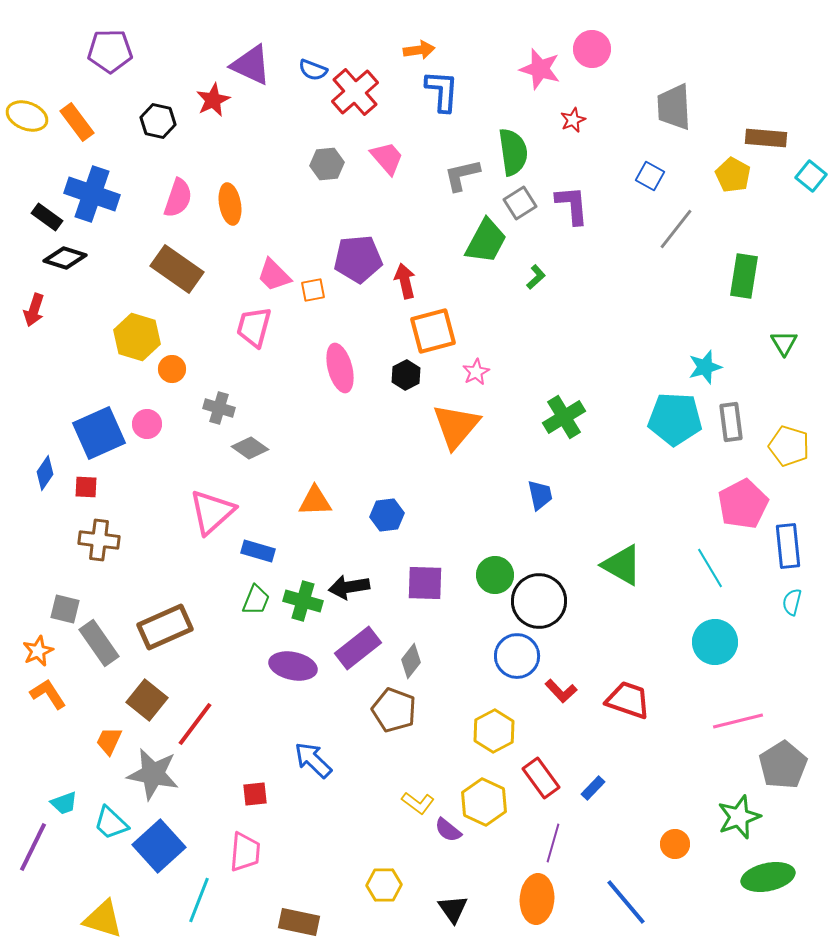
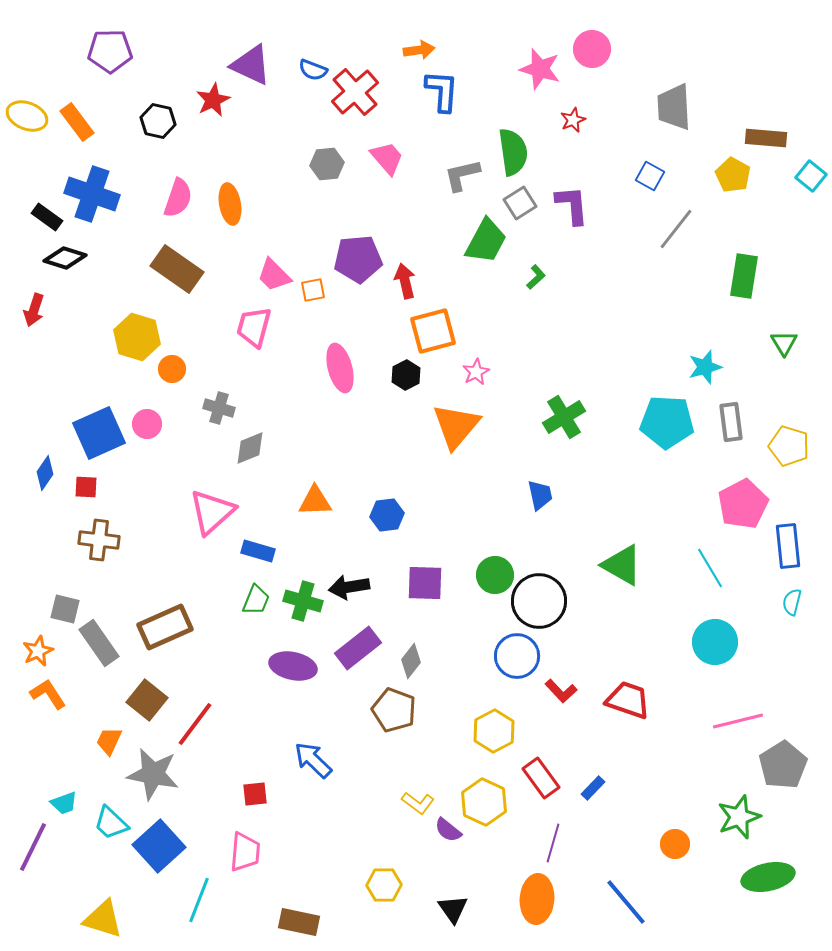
cyan pentagon at (675, 419): moved 8 px left, 3 px down
gray diamond at (250, 448): rotated 57 degrees counterclockwise
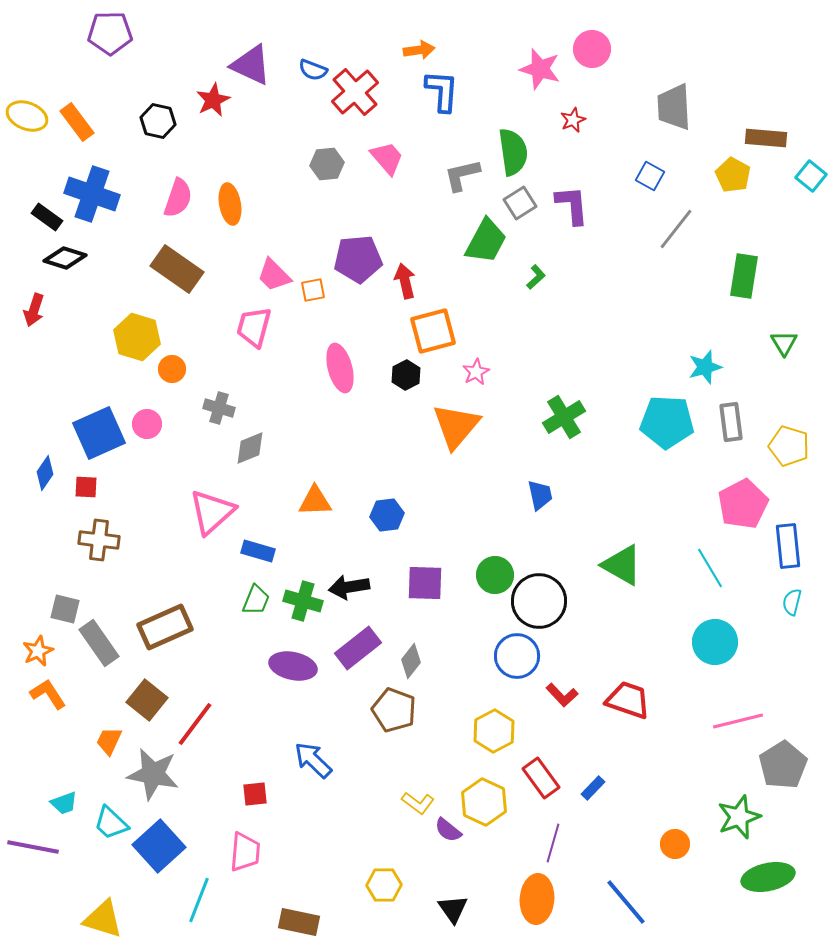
purple pentagon at (110, 51): moved 18 px up
red L-shape at (561, 691): moved 1 px right, 4 px down
purple line at (33, 847): rotated 75 degrees clockwise
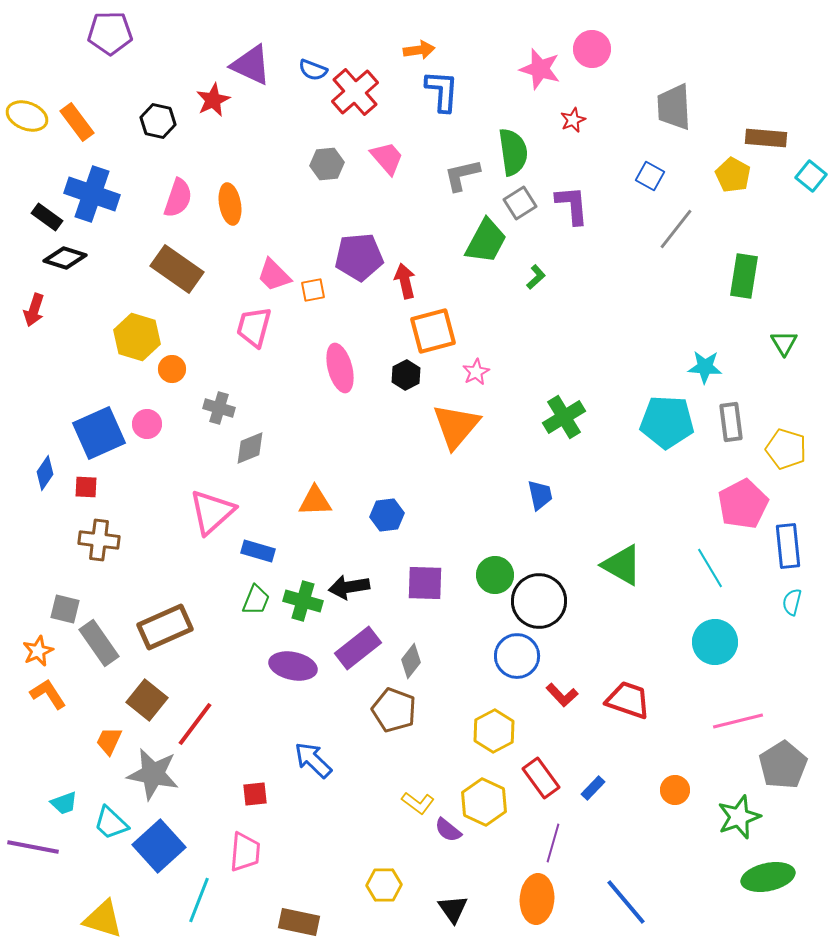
purple pentagon at (358, 259): moved 1 px right, 2 px up
cyan star at (705, 367): rotated 20 degrees clockwise
yellow pentagon at (789, 446): moved 3 px left, 3 px down
orange circle at (675, 844): moved 54 px up
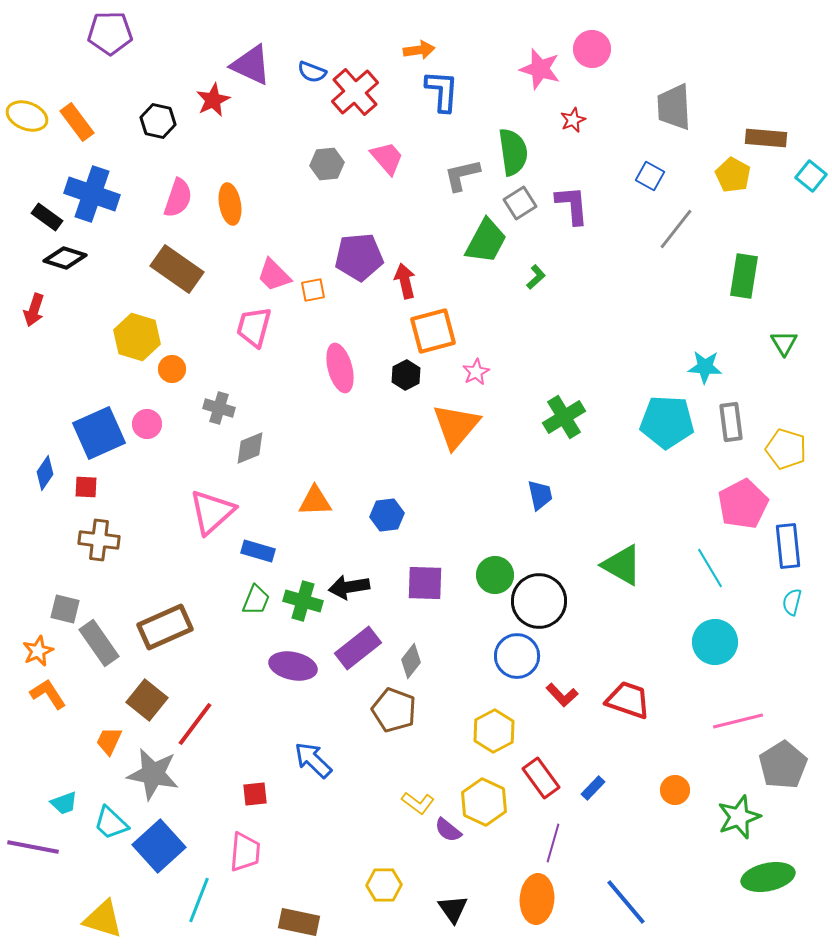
blue semicircle at (313, 70): moved 1 px left, 2 px down
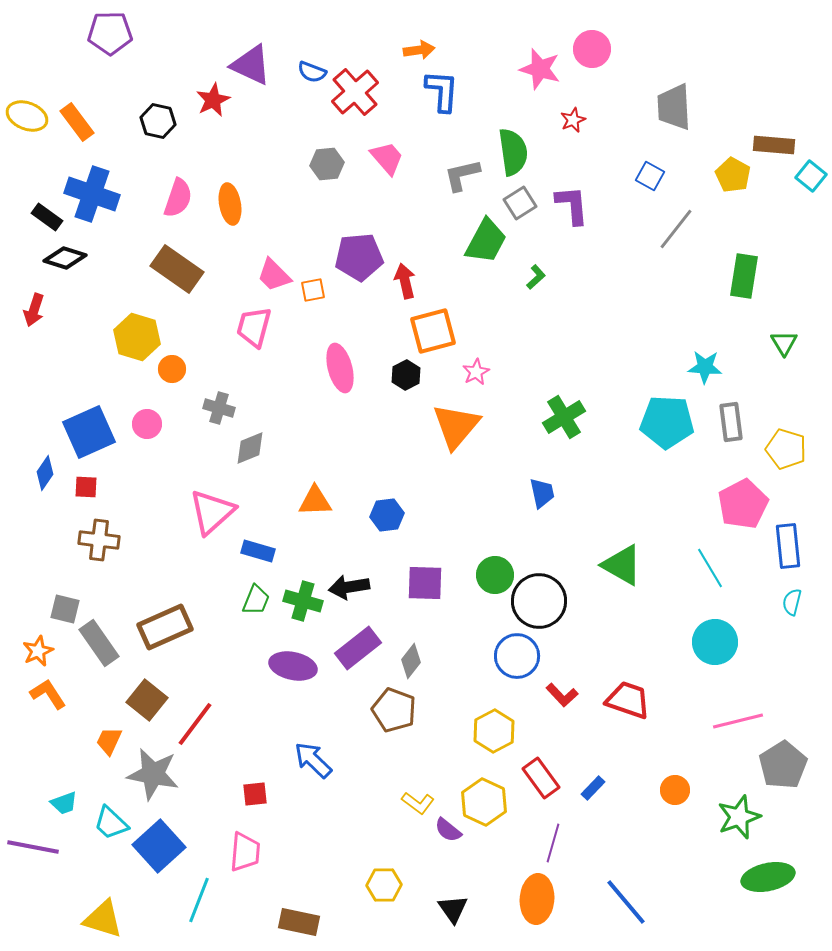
brown rectangle at (766, 138): moved 8 px right, 7 px down
blue square at (99, 433): moved 10 px left, 1 px up
blue trapezoid at (540, 495): moved 2 px right, 2 px up
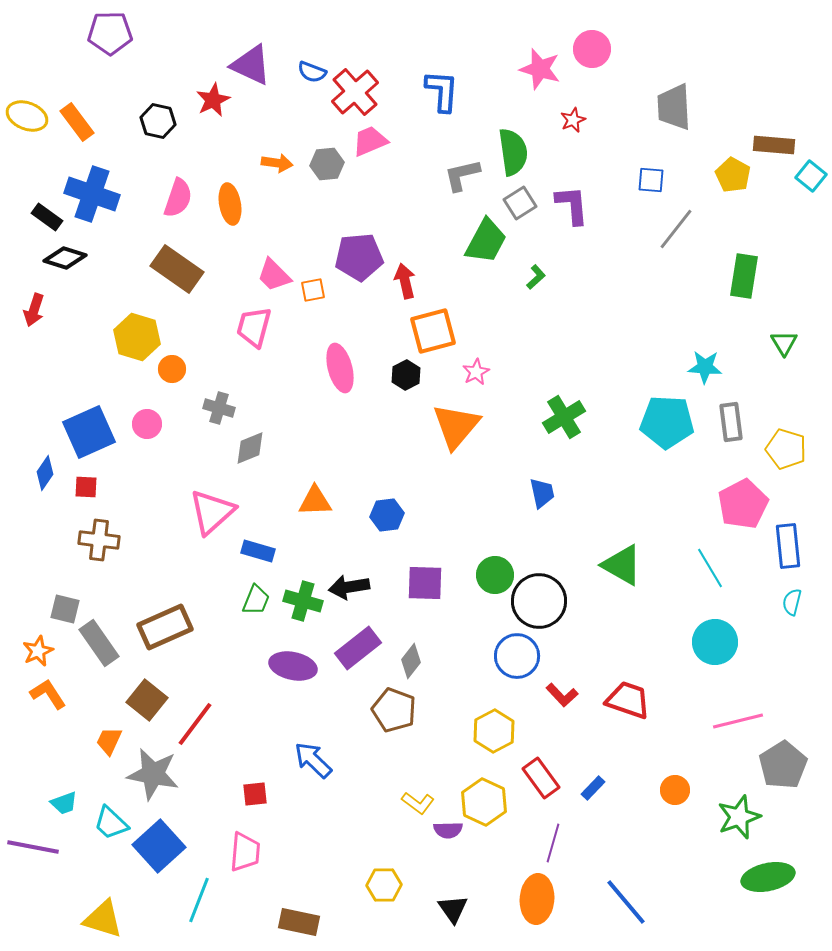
orange arrow at (419, 50): moved 142 px left, 113 px down; rotated 16 degrees clockwise
pink trapezoid at (387, 158): moved 17 px left, 17 px up; rotated 72 degrees counterclockwise
blue square at (650, 176): moved 1 px right, 4 px down; rotated 24 degrees counterclockwise
purple semicircle at (448, 830): rotated 40 degrees counterclockwise
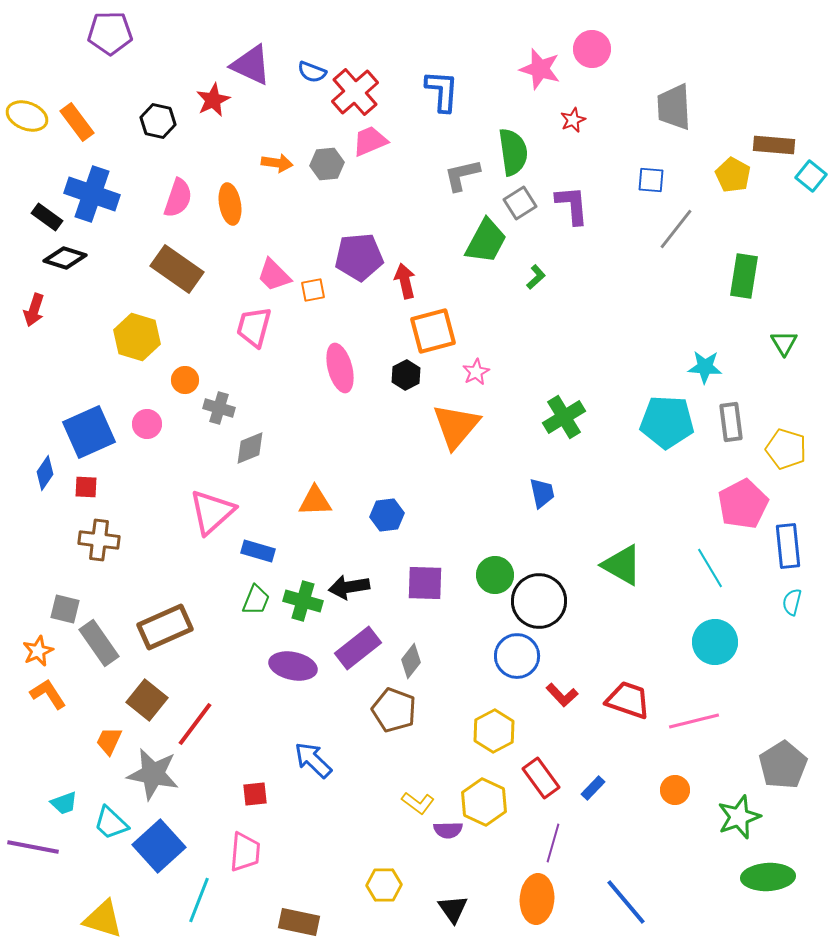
orange circle at (172, 369): moved 13 px right, 11 px down
pink line at (738, 721): moved 44 px left
green ellipse at (768, 877): rotated 9 degrees clockwise
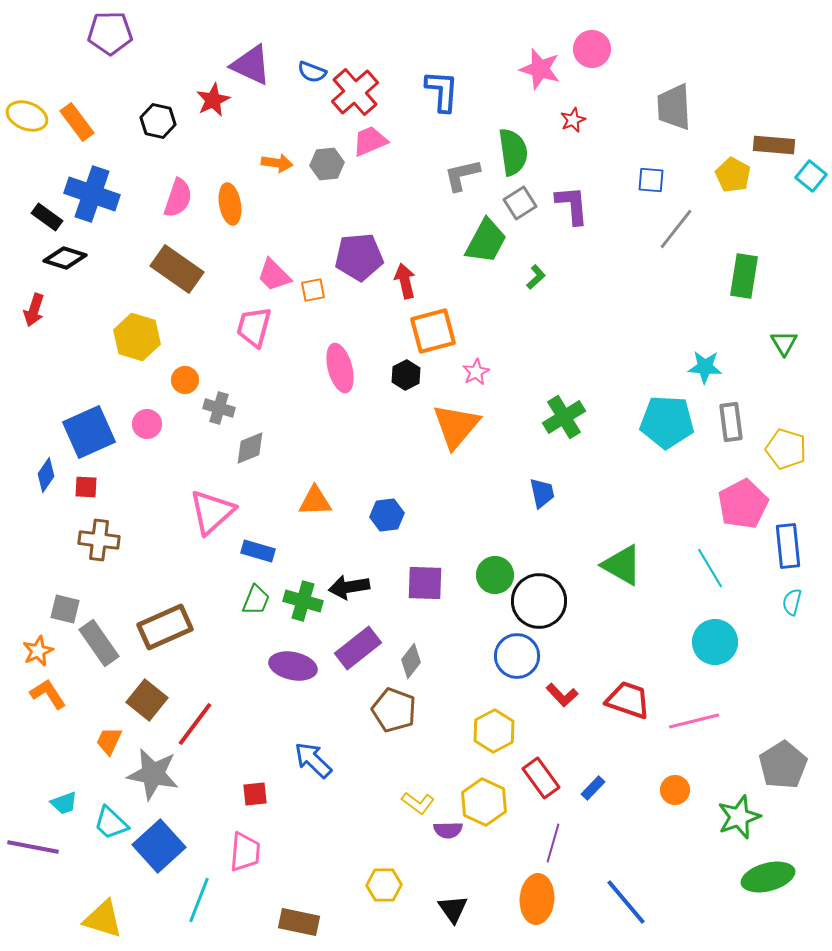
blue diamond at (45, 473): moved 1 px right, 2 px down
green ellipse at (768, 877): rotated 12 degrees counterclockwise
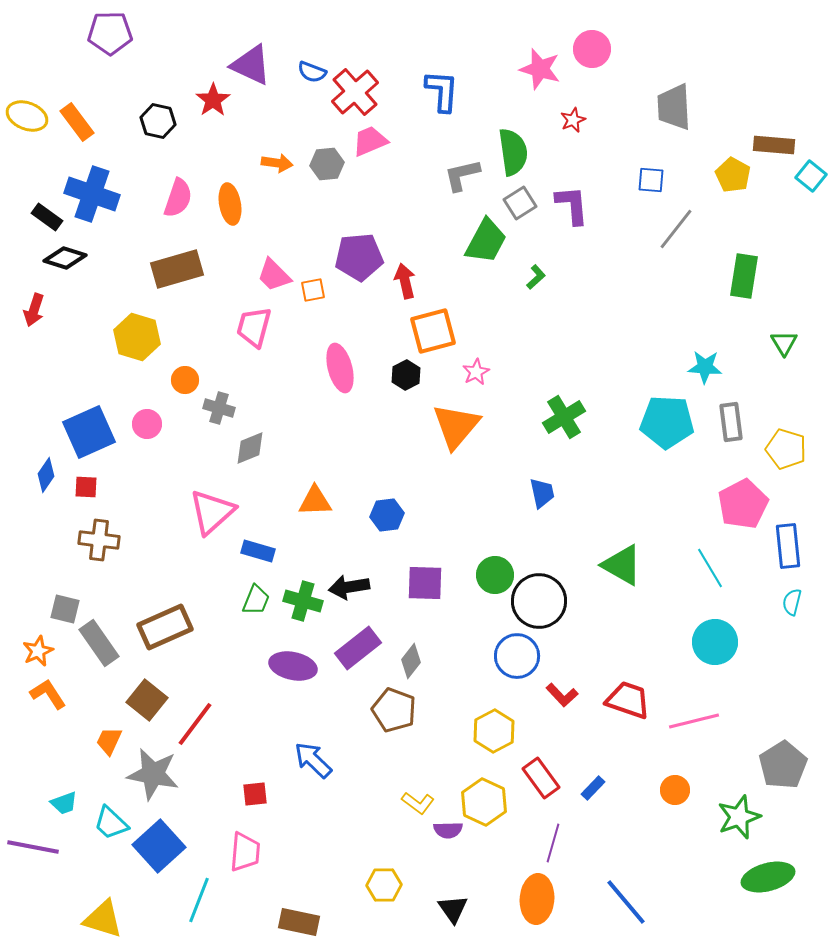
red star at (213, 100): rotated 8 degrees counterclockwise
brown rectangle at (177, 269): rotated 51 degrees counterclockwise
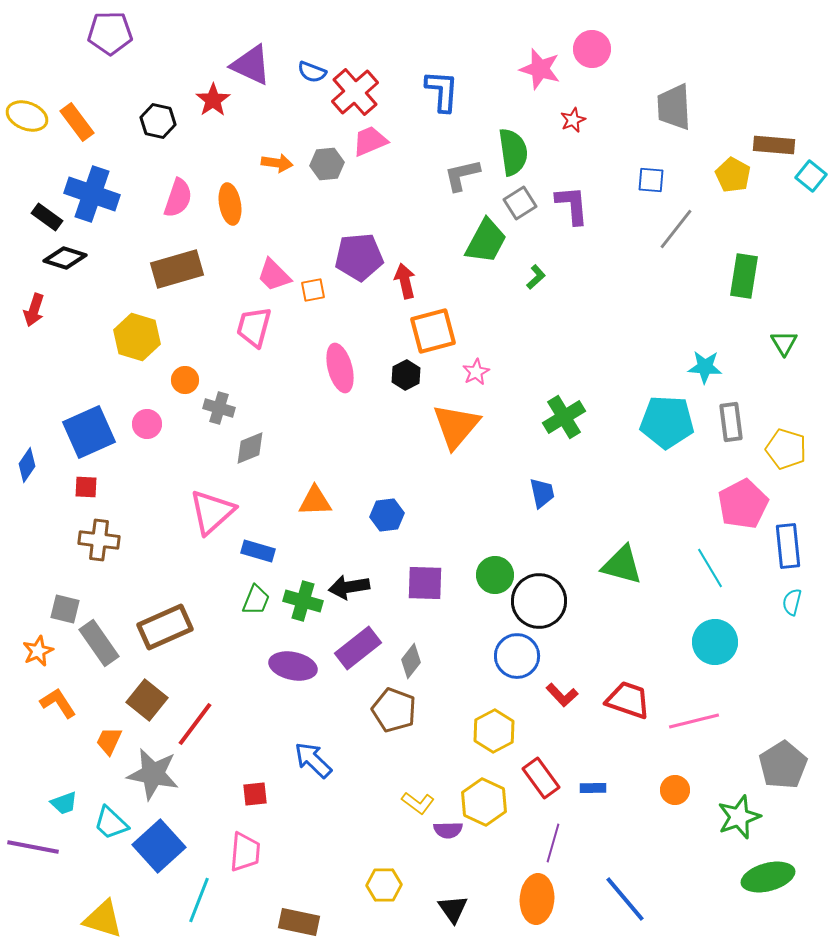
blue diamond at (46, 475): moved 19 px left, 10 px up
green triangle at (622, 565): rotated 15 degrees counterclockwise
orange L-shape at (48, 694): moved 10 px right, 9 px down
blue rectangle at (593, 788): rotated 45 degrees clockwise
blue line at (626, 902): moved 1 px left, 3 px up
